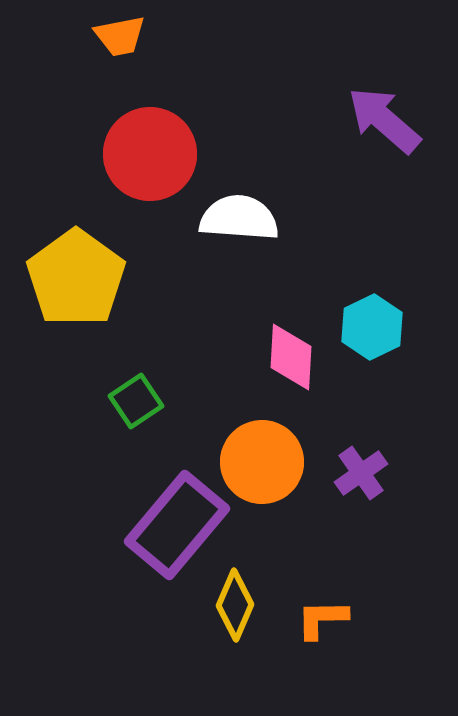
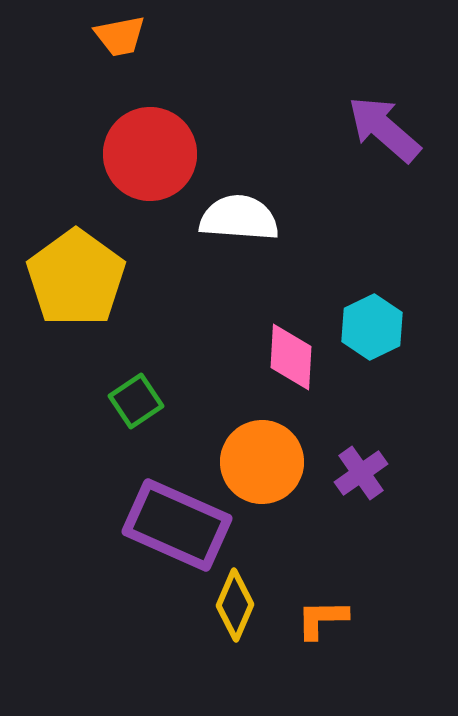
purple arrow: moved 9 px down
purple rectangle: rotated 74 degrees clockwise
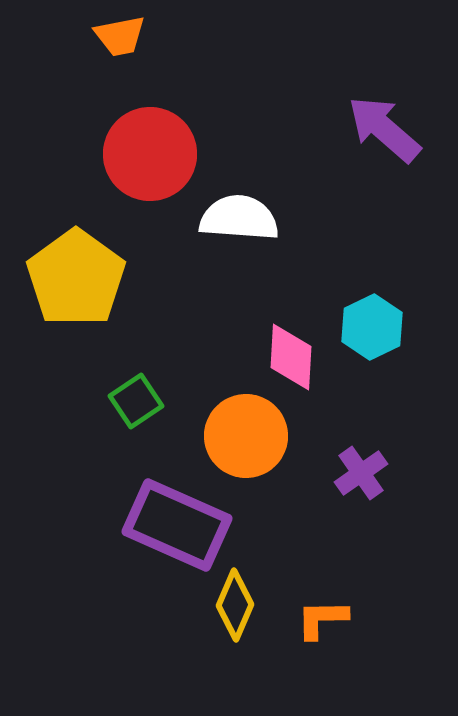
orange circle: moved 16 px left, 26 px up
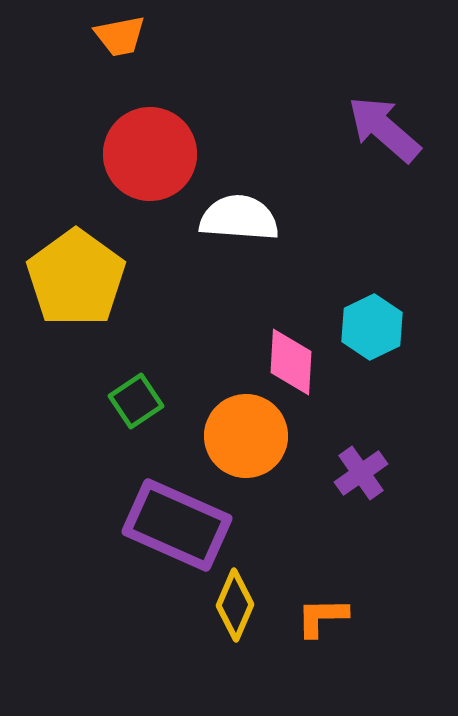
pink diamond: moved 5 px down
orange L-shape: moved 2 px up
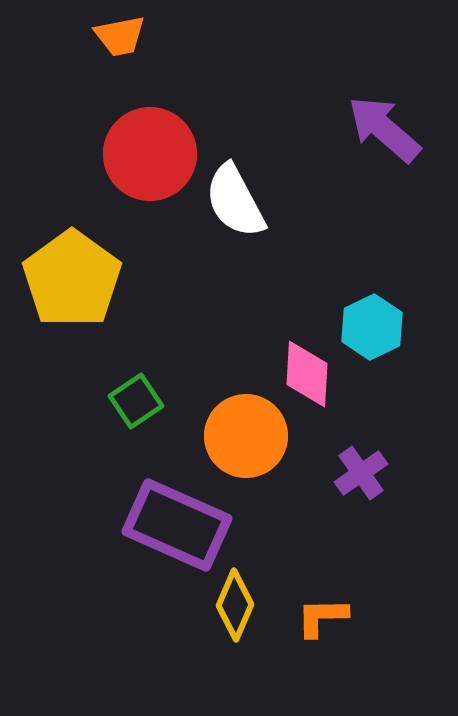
white semicircle: moved 4 px left, 17 px up; rotated 122 degrees counterclockwise
yellow pentagon: moved 4 px left, 1 px down
pink diamond: moved 16 px right, 12 px down
